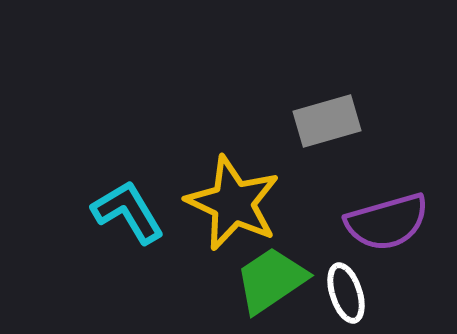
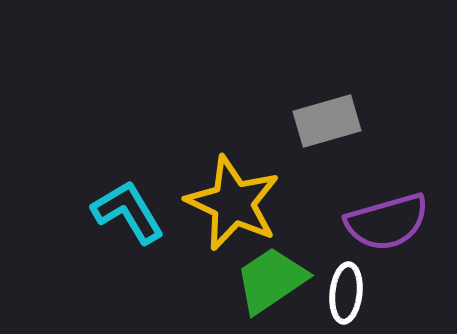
white ellipse: rotated 24 degrees clockwise
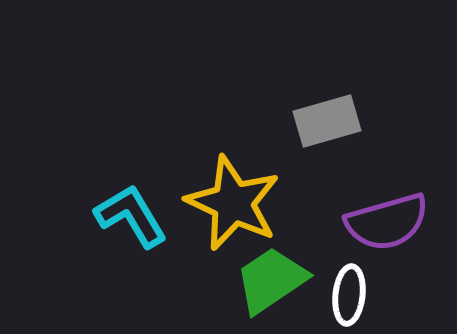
cyan L-shape: moved 3 px right, 4 px down
white ellipse: moved 3 px right, 2 px down
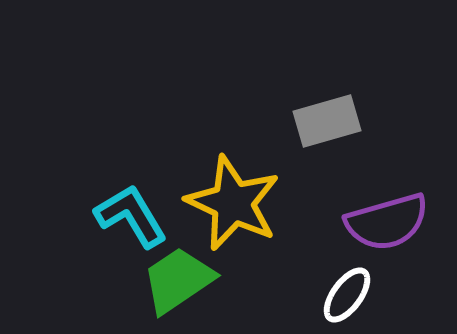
green trapezoid: moved 93 px left
white ellipse: moved 2 px left; rotated 30 degrees clockwise
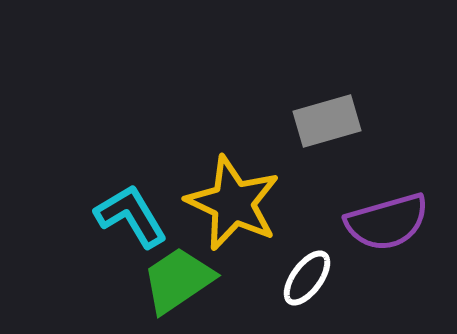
white ellipse: moved 40 px left, 17 px up
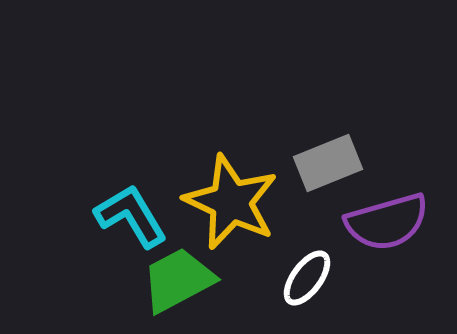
gray rectangle: moved 1 px right, 42 px down; rotated 6 degrees counterclockwise
yellow star: moved 2 px left, 1 px up
green trapezoid: rotated 6 degrees clockwise
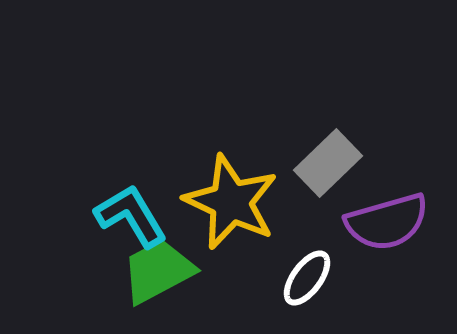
gray rectangle: rotated 22 degrees counterclockwise
green trapezoid: moved 20 px left, 9 px up
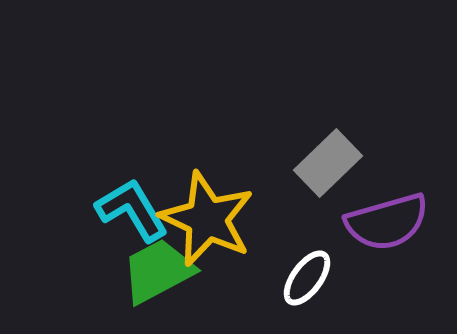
yellow star: moved 24 px left, 17 px down
cyan L-shape: moved 1 px right, 6 px up
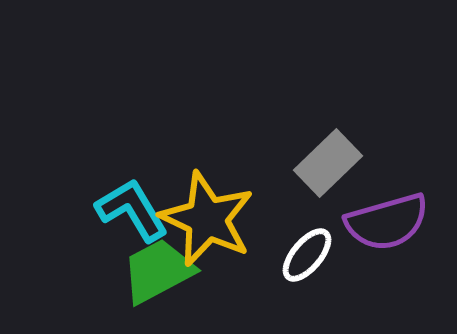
white ellipse: moved 23 px up; rotated 4 degrees clockwise
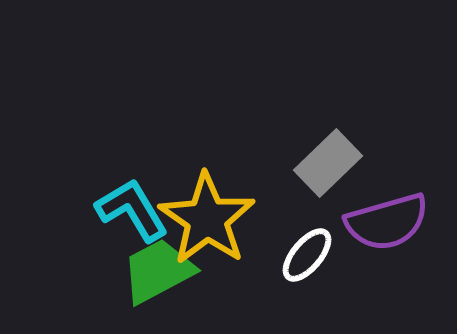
yellow star: rotated 10 degrees clockwise
